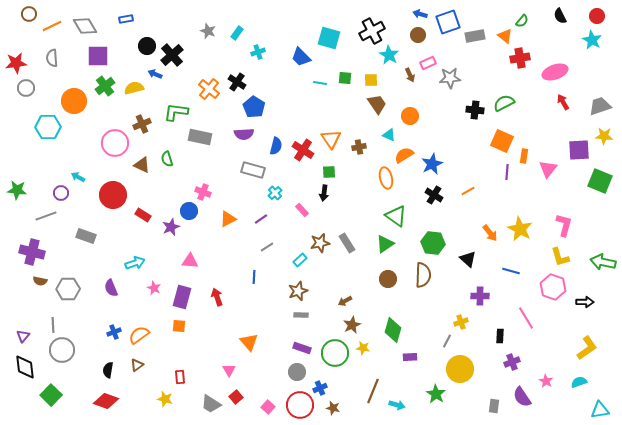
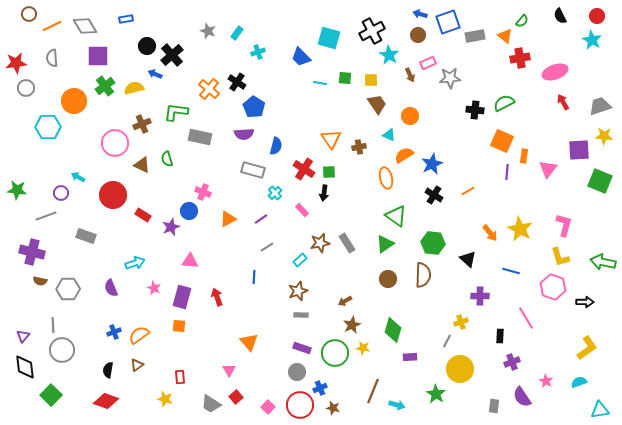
red cross at (303, 150): moved 1 px right, 19 px down
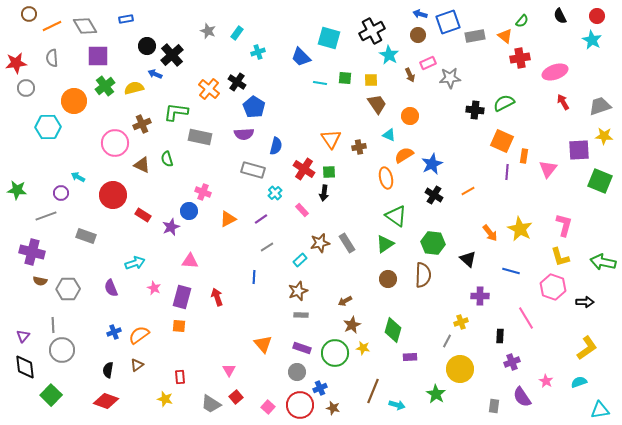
orange triangle at (249, 342): moved 14 px right, 2 px down
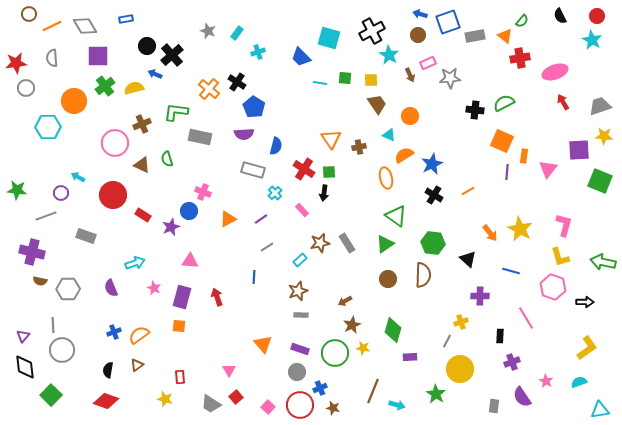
purple rectangle at (302, 348): moved 2 px left, 1 px down
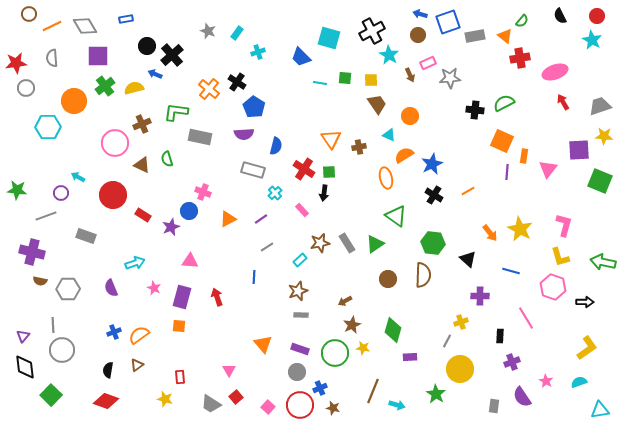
green triangle at (385, 244): moved 10 px left
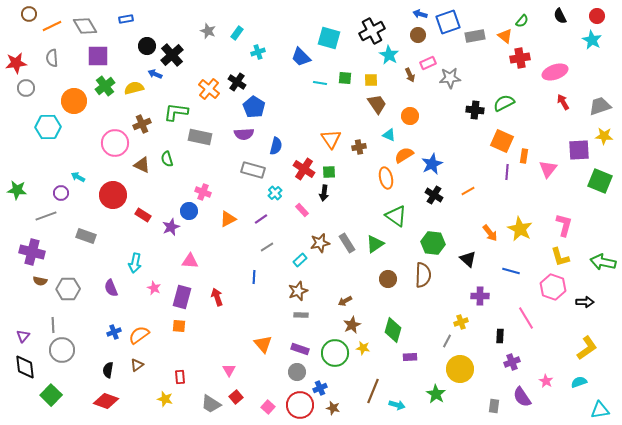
cyan arrow at (135, 263): rotated 120 degrees clockwise
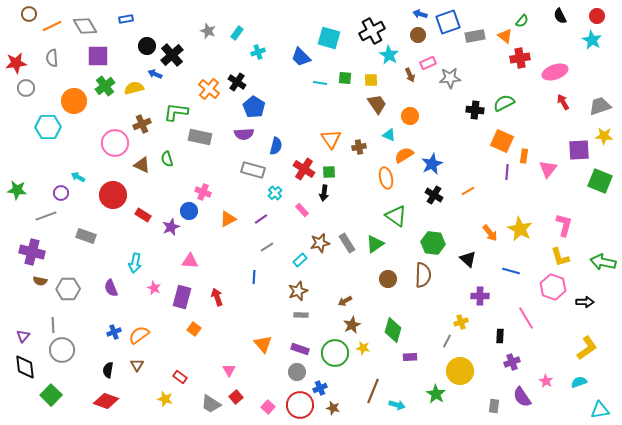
orange square at (179, 326): moved 15 px right, 3 px down; rotated 32 degrees clockwise
brown triangle at (137, 365): rotated 24 degrees counterclockwise
yellow circle at (460, 369): moved 2 px down
red rectangle at (180, 377): rotated 48 degrees counterclockwise
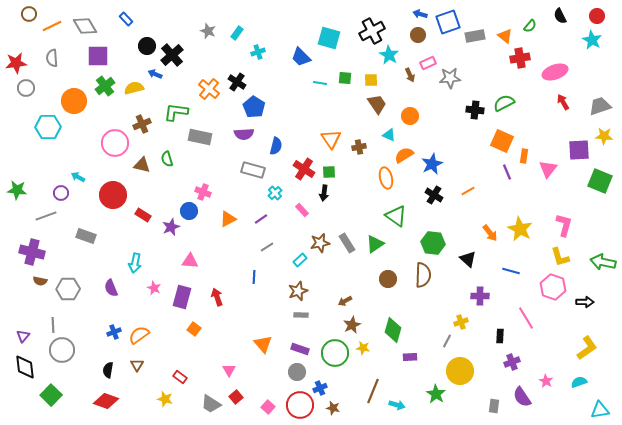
blue rectangle at (126, 19): rotated 56 degrees clockwise
green semicircle at (522, 21): moved 8 px right, 5 px down
brown triangle at (142, 165): rotated 12 degrees counterclockwise
purple line at (507, 172): rotated 28 degrees counterclockwise
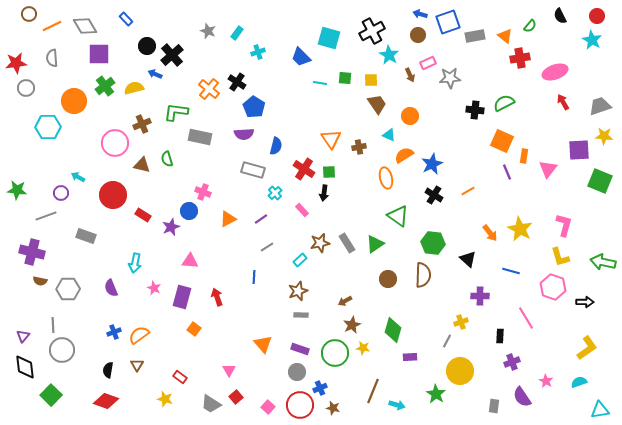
purple square at (98, 56): moved 1 px right, 2 px up
green triangle at (396, 216): moved 2 px right
